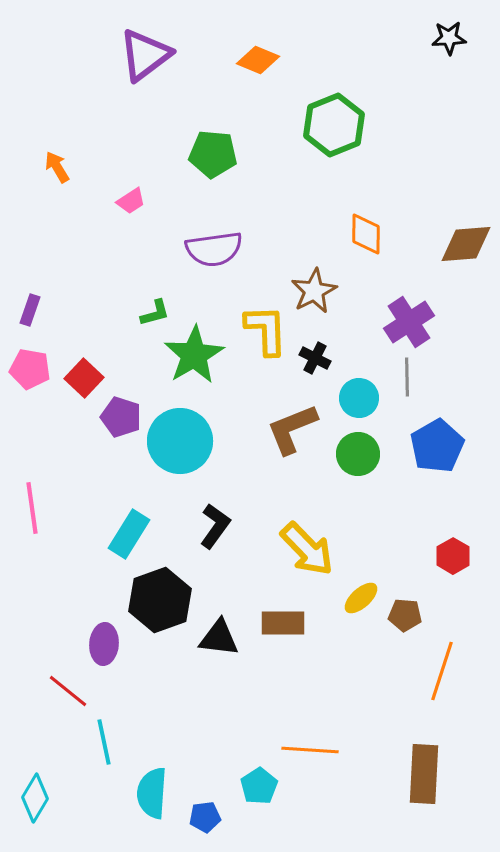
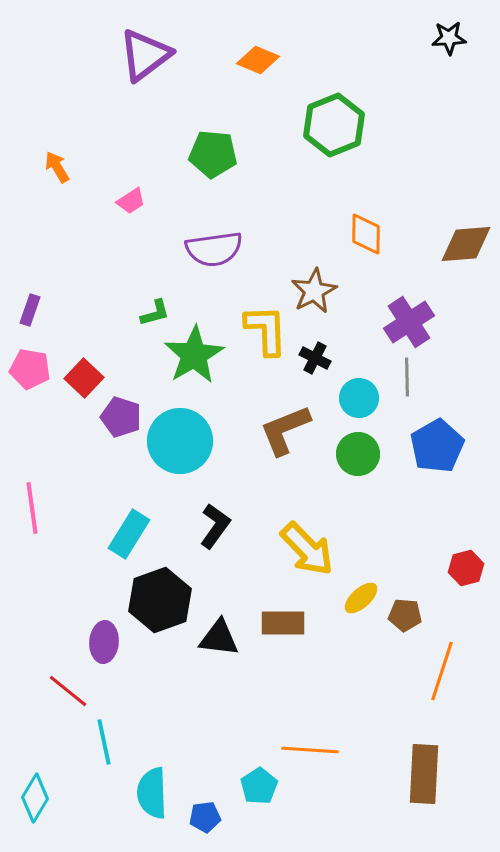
brown L-shape at (292, 429): moved 7 px left, 1 px down
red hexagon at (453, 556): moved 13 px right, 12 px down; rotated 16 degrees clockwise
purple ellipse at (104, 644): moved 2 px up
cyan semicircle at (152, 793): rotated 6 degrees counterclockwise
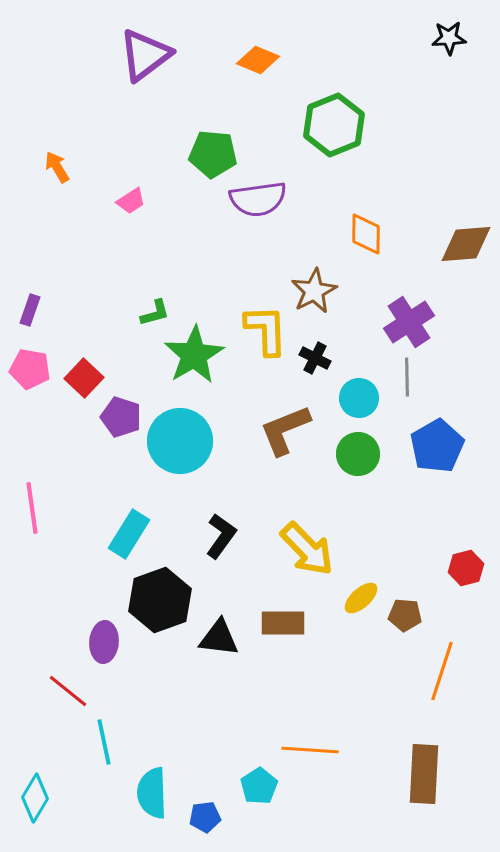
purple semicircle at (214, 249): moved 44 px right, 50 px up
black L-shape at (215, 526): moved 6 px right, 10 px down
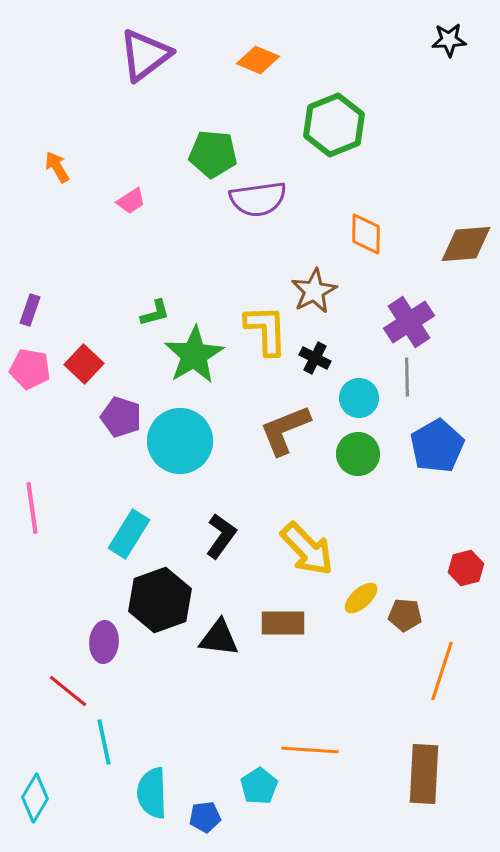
black star at (449, 38): moved 2 px down
red square at (84, 378): moved 14 px up
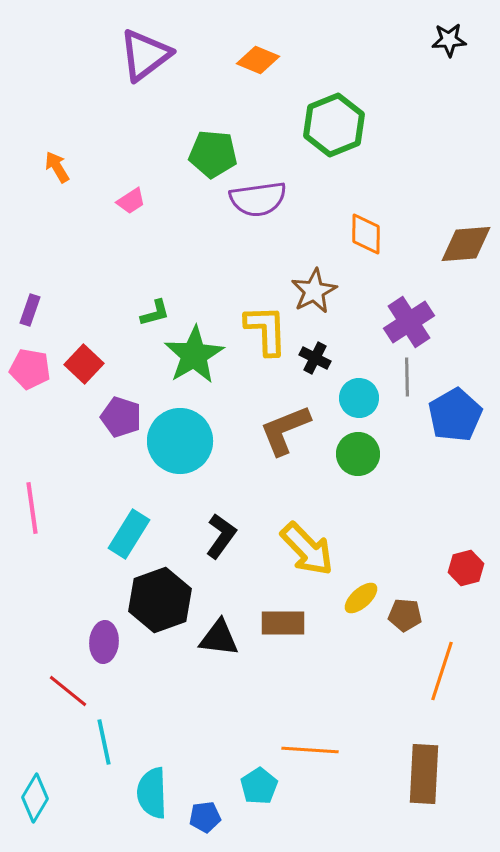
blue pentagon at (437, 446): moved 18 px right, 31 px up
